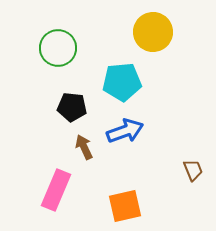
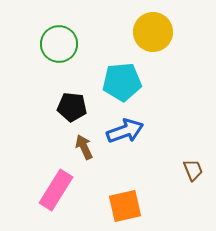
green circle: moved 1 px right, 4 px up
pink rectangle: rotated 9 degrees clockwise
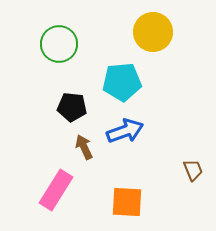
orange square: moved 2 px right, 4 px up; rotated 16 degrees clockwise
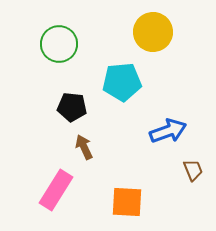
blue arrow: moved 43 px right
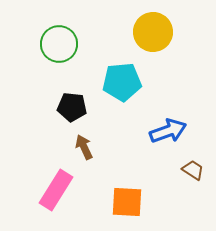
brown trapezoid: rotated 35 degrees counterclockwise
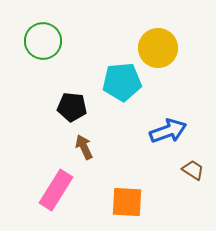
yellow circle: moved 5 px right, 16 px down
green circle: moved 16 px left, 3 px up
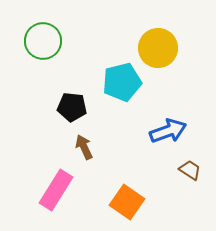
cyan pentagon: rotated 9 degrees counterclockwise
brown trapezoid: moved 3 px left
orange square: rotated 32 degrees clockwise
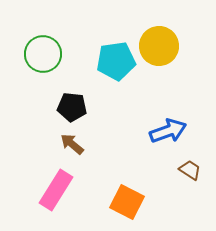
green circle: moved 13 px down
yellow circle: moved 1 px right, 2 px up
cyan pentagon: moved 6 px left, 21 px up; rotated 6 degrees clockwise
brown arrow: moved 12 px left, 3 px up; rotated 25 degrees counterclockwise
orange square: rotated 8 degrees counterclockwise
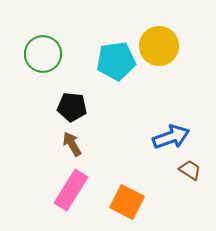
blue arrow: moved 3 px right, 6 px down
brown arrow: rotated 20 degrees clockwise
pink rectangle: moved 15 px right
